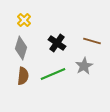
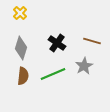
yellow cross: moved 4 px left, 7 px up
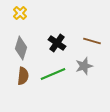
gray star: rotated 12 degrees clockwise
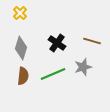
gray star: moved 1 px left, 1 px down
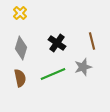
brown line: rotated 60 degrees clockwise
brown semicircle: moved 3 px left, 2 px down; rotated 18 degrees counterclockwise
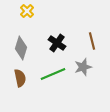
yellow cross: moved 7 px right, 2 px up
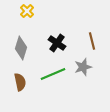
brown semicircle: moved 4 px down
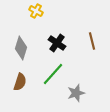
yellow cross: moved 9 px right; rotated 16 degrees counterclockwise
gray star: moved 7 px left, 26 px down
green line: rotated 25 degrees counterclockwise
brown semicircle: rotated 30 degrees clockwise
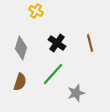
brown line: moved 2 px left, 2 px down
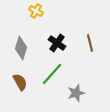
green line: moved 1 px left
brown semicircle: rotated 48 degrees counterclockwise
